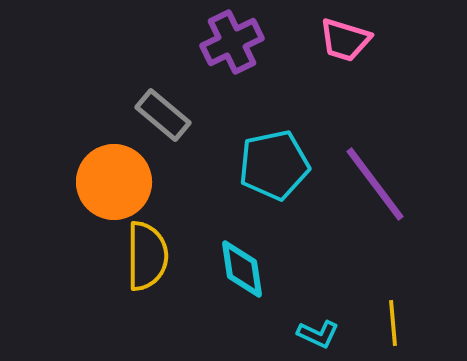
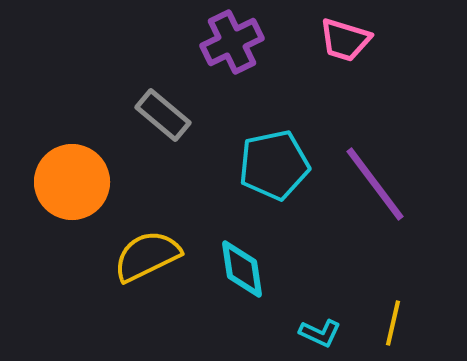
orange circle: moved 42 px left
yellow semicircle: rotated 116 degrees counterclockwise
yellow line: rotated 18 degrees clockwise
cyan L-shape: moved 2 px right, 1 px up
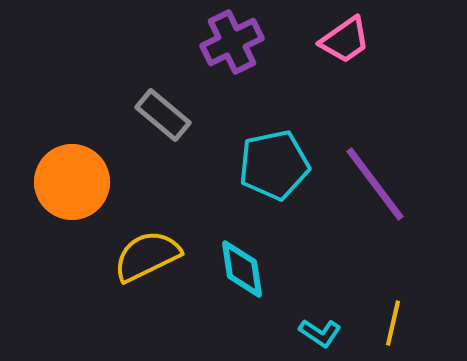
pink trapezoid: rotated 52 degrees counterclockwise
cyan L-shape: rotated 9 degrees clockwise
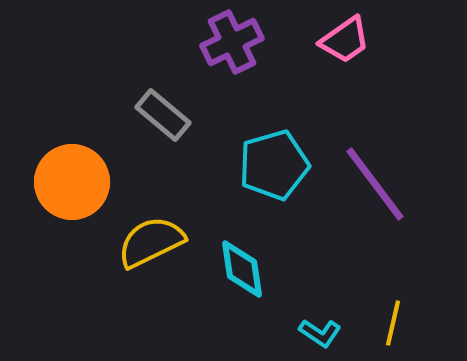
cyan pentagon: rotated 4 degrees counterclockwise
yellow semicircle: moved 4 px right, 14 px up
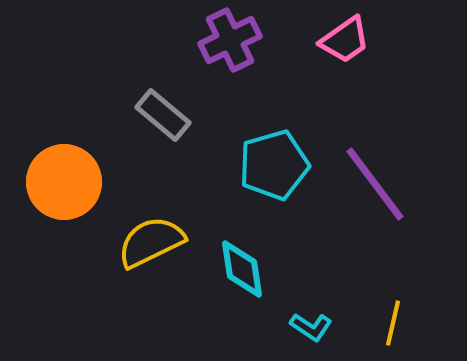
purple cross: moved 2 px left, 2 px up
orange circle: moved 8 px left
cyan L-shape: moved 9 px left, 6 px up
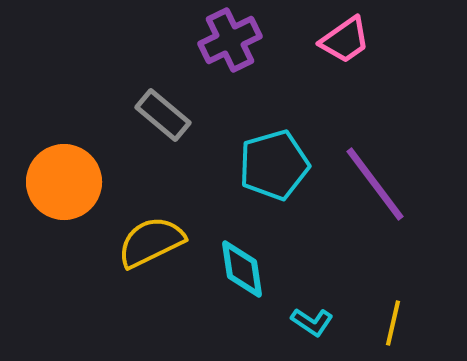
cyan L-shape: moved 1 px right, 5 px up
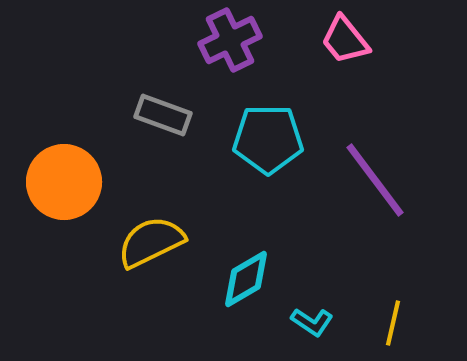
pink trapezoid: rotated 86 degrees clockwise
gray rectangle: rotated 20 degrees counterclockwise
cyan pentagon: moved 6 px left, 26 px up; rotated 16 degrees clockwise
purple line: moved 4 px up
cyan diamond: moved 4 px right, 10 px down; rotated 68 degrees clockwise
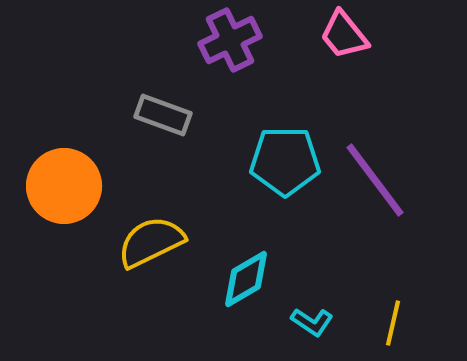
pink trapezoid: moved 1 px left, 5 px up
cyan pentagon: moved 17 px right, 22 px down
orange circle: moved 4 px down
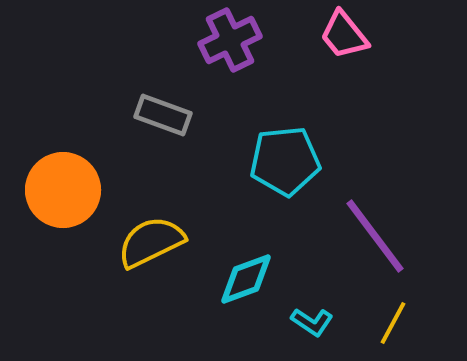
cyan pentagon: rotated 6 degrees counterclockwise
purple line: moved 56 px down
orange circle: moved 1 px left, 4 px down
cyan diamond: rotated 10 degrees clockwise
yellow line: rotated 15 degrees clockwise
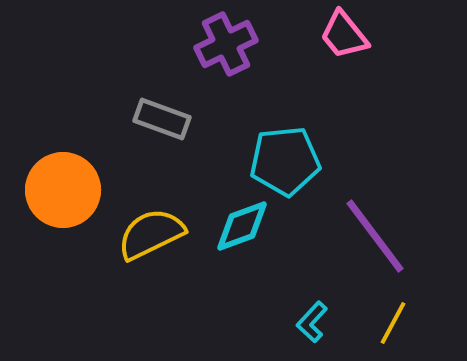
purple cross: moved 4 px left, 4 px down
gray rectangle: moved 1 px left, 4 px down
yellow semicircle: moved 8 px up
cyan diamond: moved 4 px left, 53 px up
cyan L-shape: rotated 99 degrees clockwise
